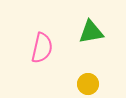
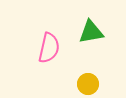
pink semicircle: moved 7 px right
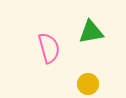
pink semicircle: rotated 28 degrees counterclockwise
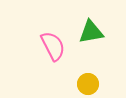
pink semicircle: moved 4 px right, 2 px up; rotated 12 degrees counterclockwise
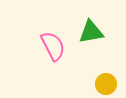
yellow circle: moved 18 px right
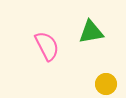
pink semicircle: moved 6 px left
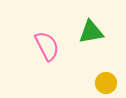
yellow circle: moved 1 px up
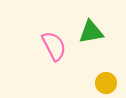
pink semicircle: moved 7 px right
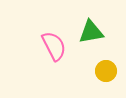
yellow circle: moved 12 px up
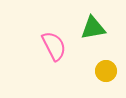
green triangle: moved 2 px right, 4 px up
